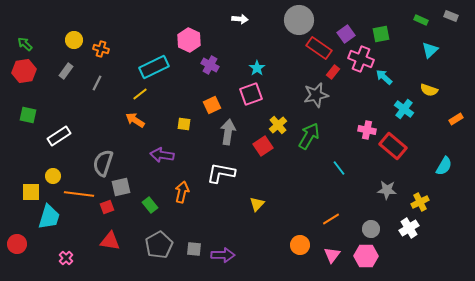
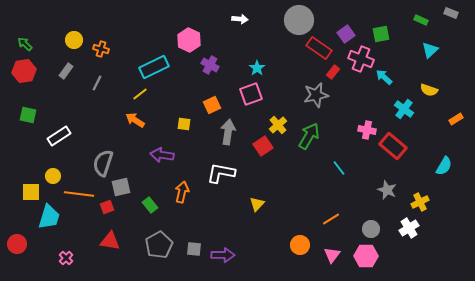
gray rectangle at (451, 16): moved 3 px up
gray star at (387, 190): rotated 18 degrees clockwise
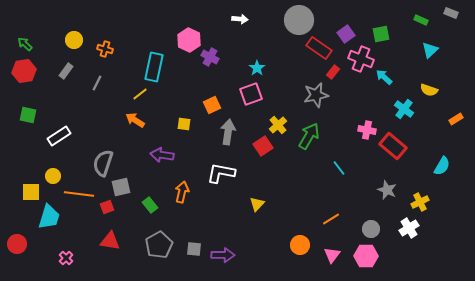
orange cross at (101, 49): moved 4 px right
purple cross at (210, 65): moved 8 px up
cyan rectangle at (154, 67): rotated 52 degrees counterclockwise
cyan semicircle at (444, 166): moved 2 px left
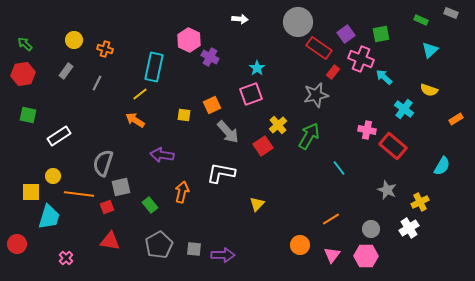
gray circle at (299, 20): moved 1 px left, 2 px down
red hexagon at (24, 71): moved 1 px left, 3 px down
yellow square at (184, 124): moved 9 px up
gray arrow at (228, 132): rotated 130 degrees clockwise
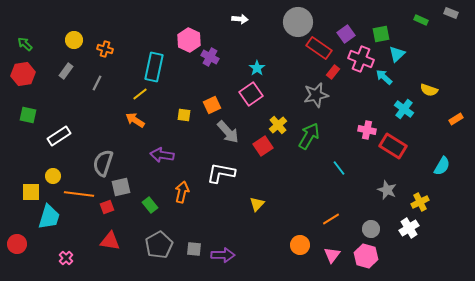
cyan triangle at (430, 50): moved 33 px left, 4 px down
pink square at (251, 94): rotated 15 degrees counterclockwise
red rectangle at (393, 146): rotated 8 degrees counterclockwise
pink hexagon at (366, 256): rotated 15 degrees clockwise
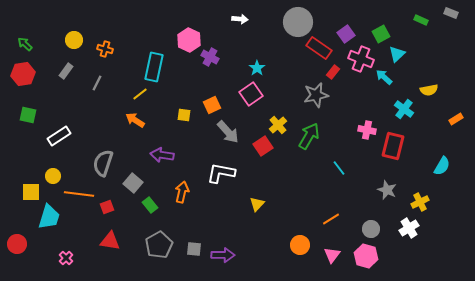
green square at (381, 34): rotated 18 degrees counterclockwise
yellow semicircle at (429, 90): rotated 30 degrees counterclockwise
red rectangle at (393, 146): rotated 72 degrees clockwise
gray square at (121, 187): moved 12 px right, 4 px up; rotated 36 degrees counterclockwise
